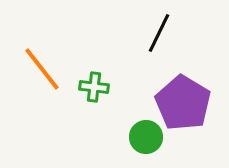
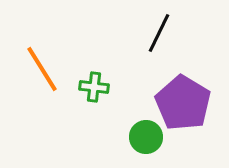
orange line: rotated 6 degrees clockwise
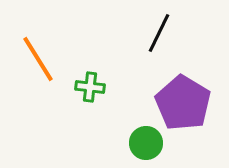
orange line: moved 4 px left, 10 px up
green cross: moved 4 px left
green circle: moved 6 px down
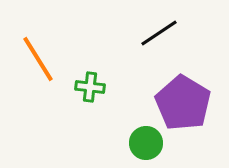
black line: rotated 30 degrees clockwise
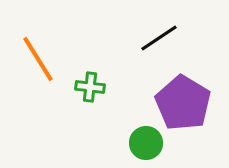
black line: moved 5 px down
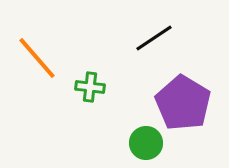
black line: moved 5 px left
orange line: moved 1 px left, 1 px up; rotated 9 degrees counterclockwise
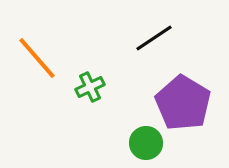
green cross: rotated 32 degrees counterclockwise
